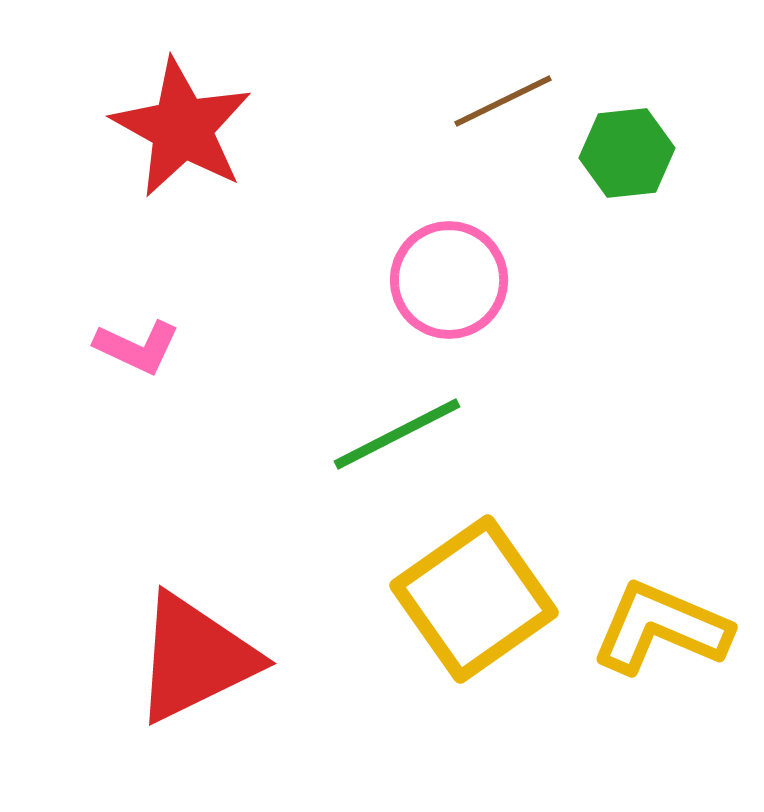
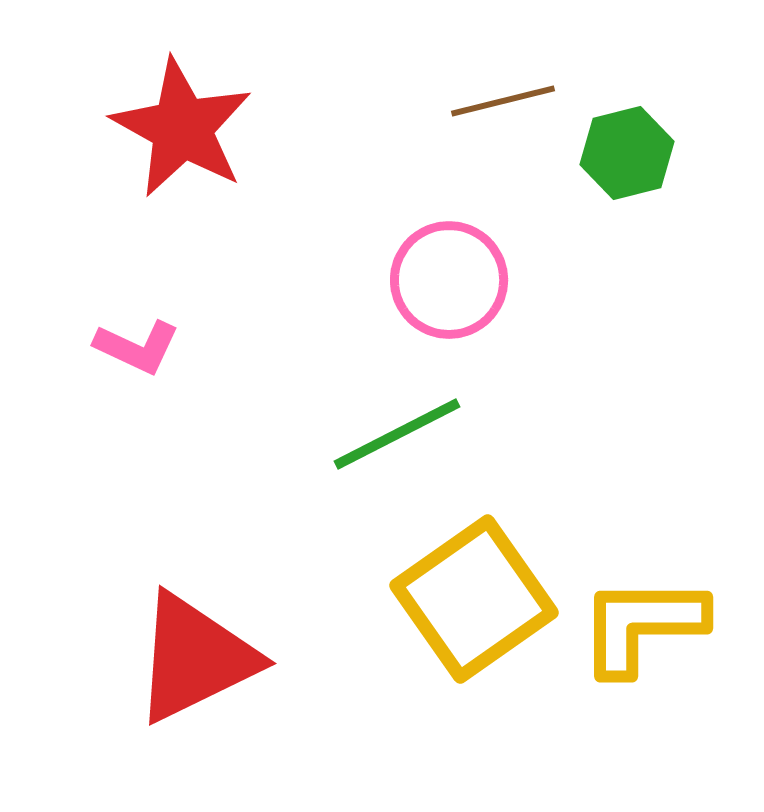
brown line: rotated 12 degrees clockwise
green hexagon: rotated 8 degrees counterclockwise
yellow L-shape: moved 19 px left, 3 px up; rotated 23 degrees counterclockwise
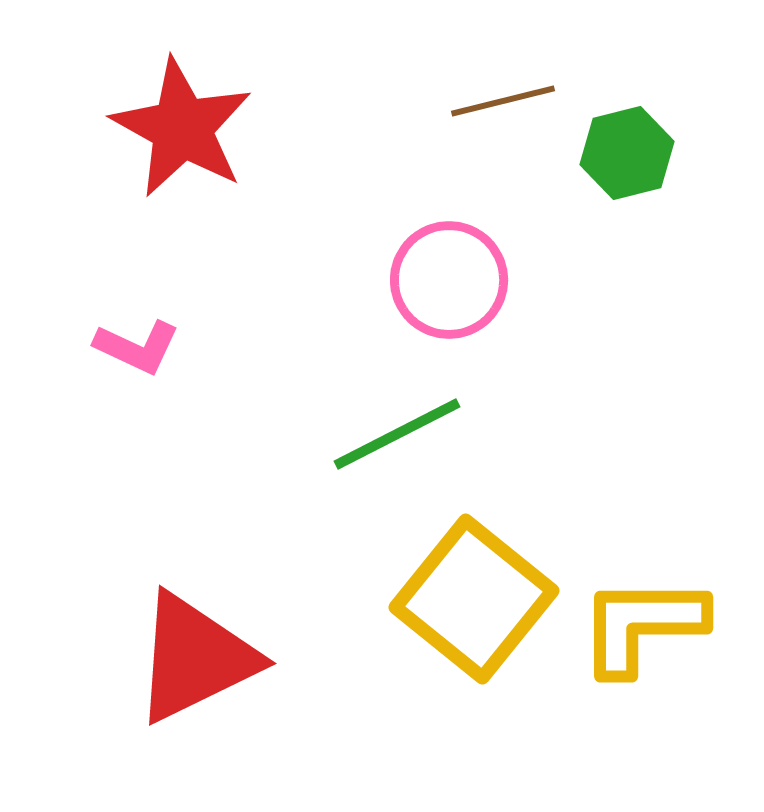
yellow square: rotated 16 degrees counterclockwise
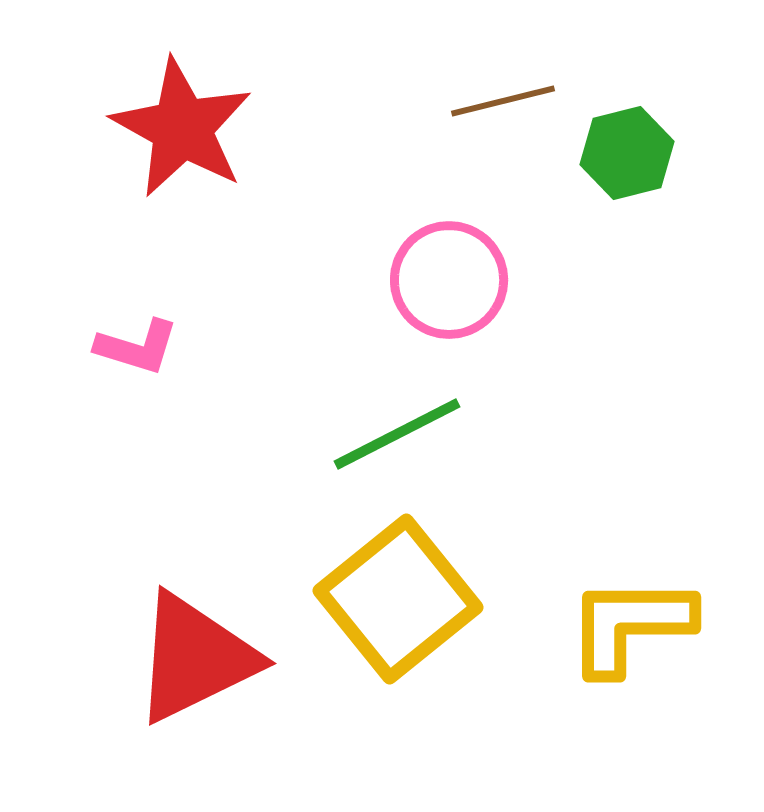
pink L-shape: rotated 8 degrees counterclockwise
yellow square: moved 76 px left; rotated 12 degrees clockwise
yellow L-shape: moved 12 px left
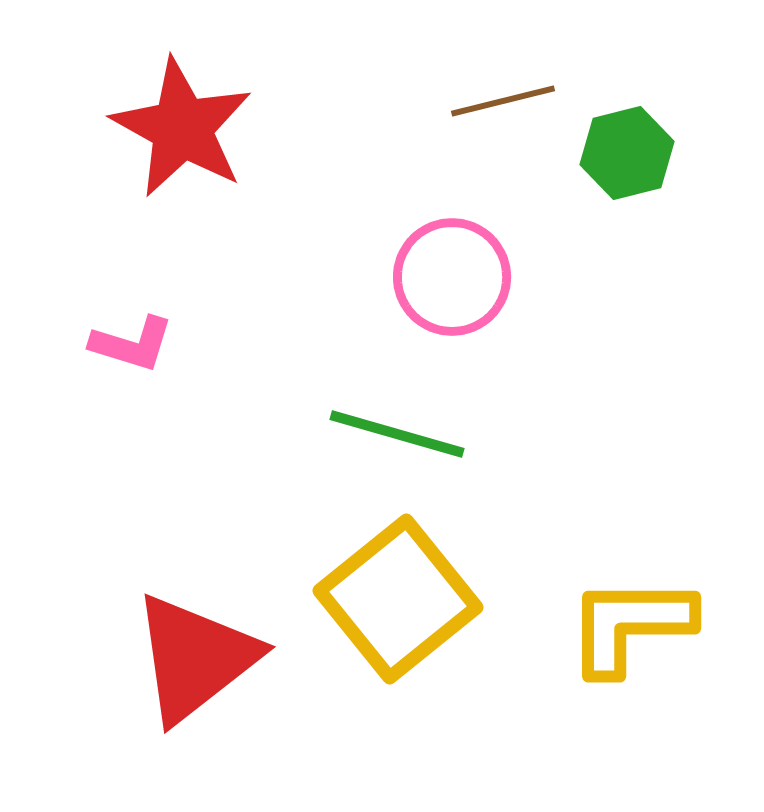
pink circle: moved 3 px right, 3 px up
pink L-shape: moved 5 px left, 3 px up
green line: rotated 43 degrees clockwise
red triangle: rotated 12 degrees counterclockwise
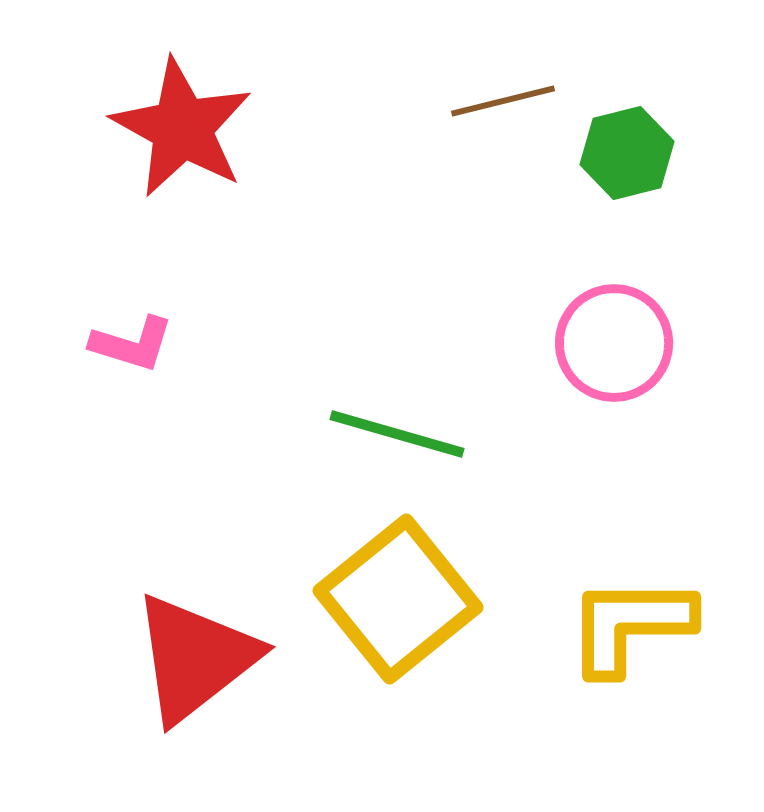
pink circle: moved 162 px right, 66 px down
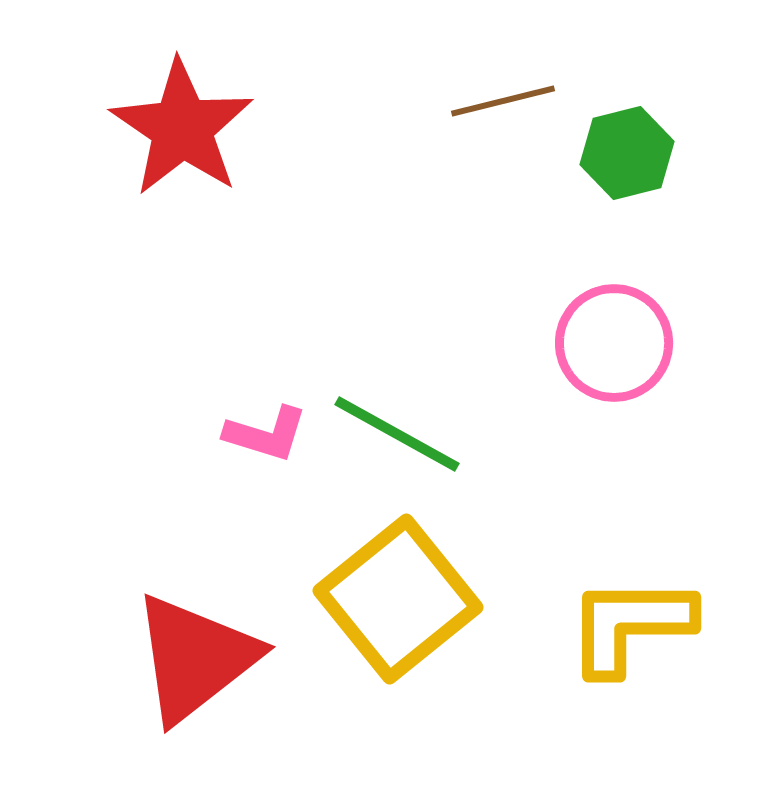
red star: rotated 5 degrees clockwise
pink L-shape: moved 134 px right, 90 px down
green line: rotated 13 degrees clockwise
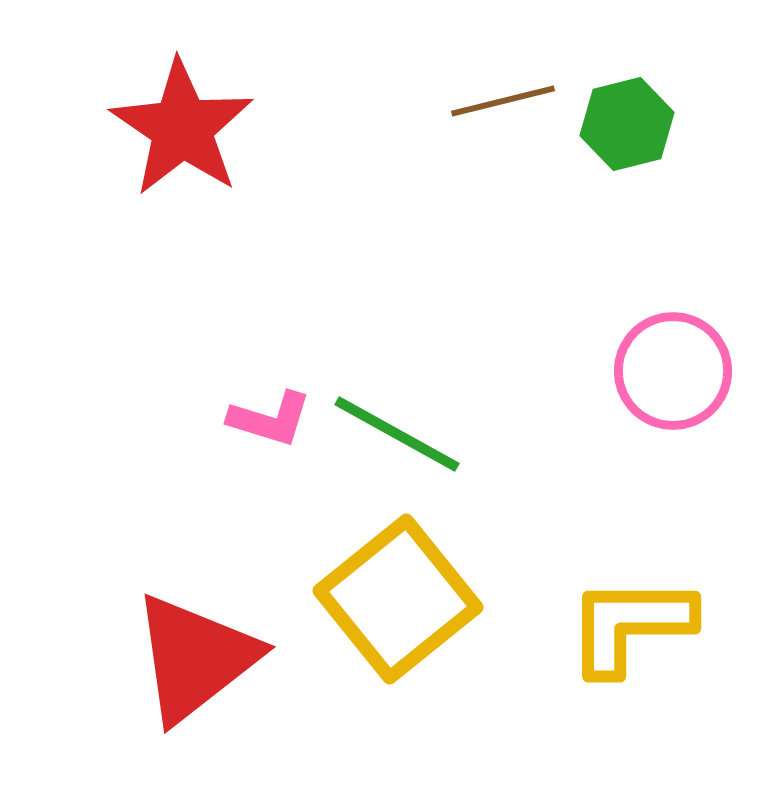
green hexagon: moved 29 px up
pink circle: moved 59 px right, 28 px down
pink L-shape: moved 4 px right, 15 px up
